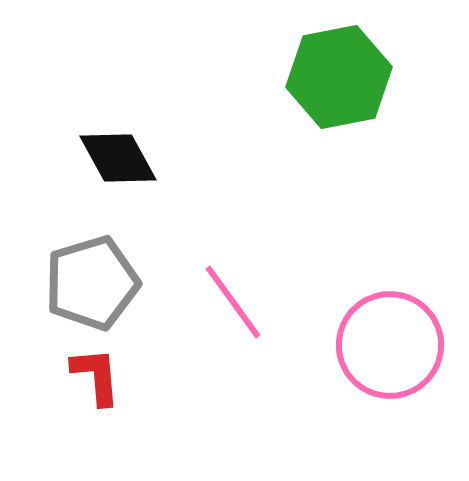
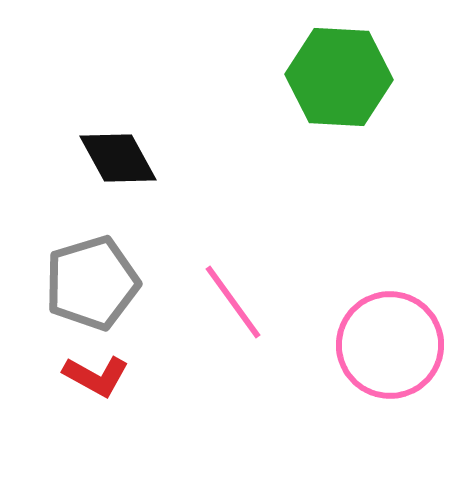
green hexagon: rotated 14 degrees clockwise
red L-shape: rotated 124 degrees clockwise
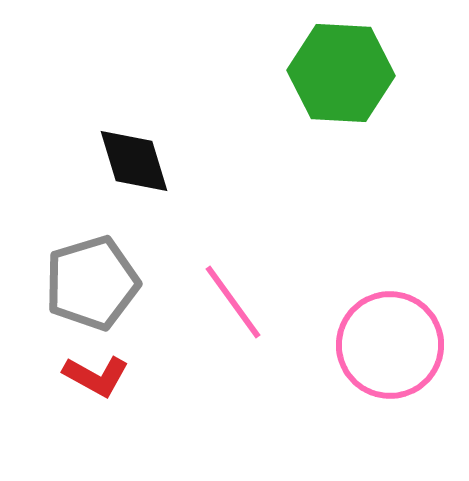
green hexagon: moved 2 px right, 4 px up
black diamond: moved 16 px right, 3 px down; rotated 12 degrees clockwise
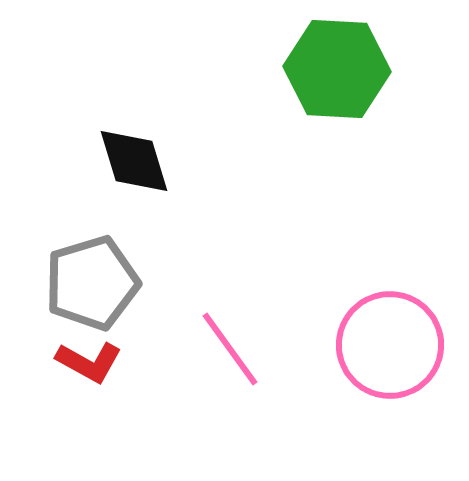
green hexagon: moved 4 px left, 4 px up
pink line: moved 3 px left, 47 px down
red L-shape: moved 7 px left, 14 px up
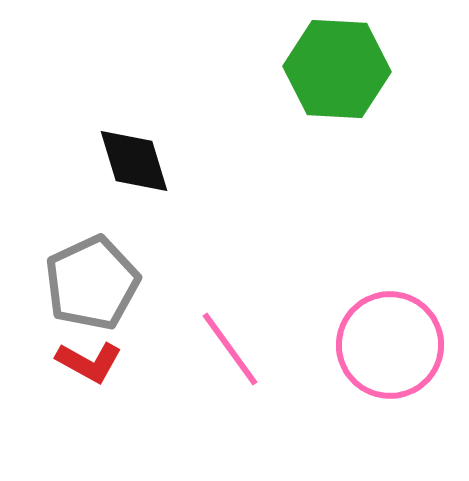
gray pentagon: rotated 8 degrees counterclockwise
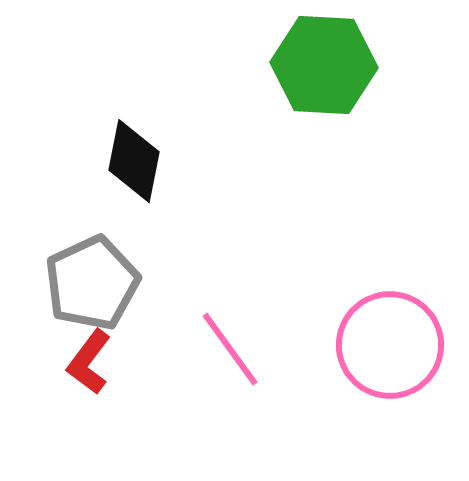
green hexagon: moved 13 px left, 4 px up
black diamond: rotated 28 degrees clockwise
red L-shape: rotated 98 degrees clockwise
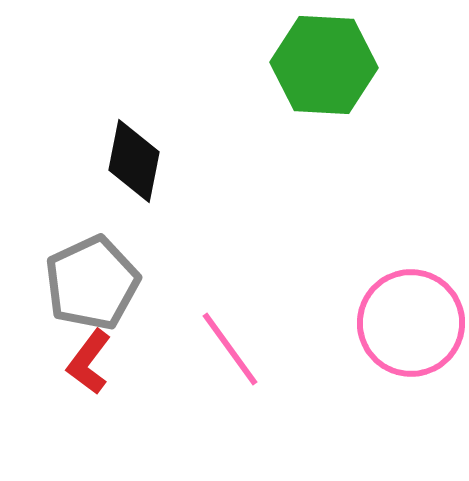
pink circle: moved 21 px right, 22 px up
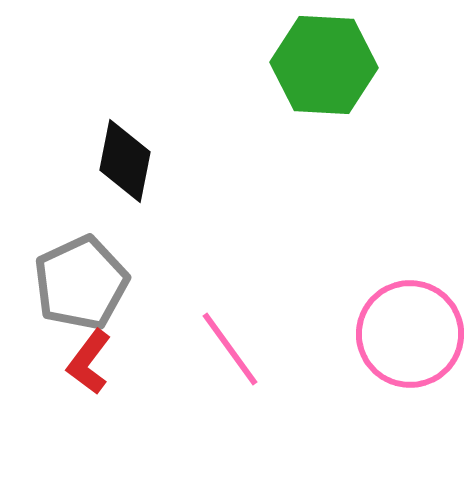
black diamond: moved 9 px left
gray pentagon: moved 11 px left
pink circle: moved 1 px left, 11 px down
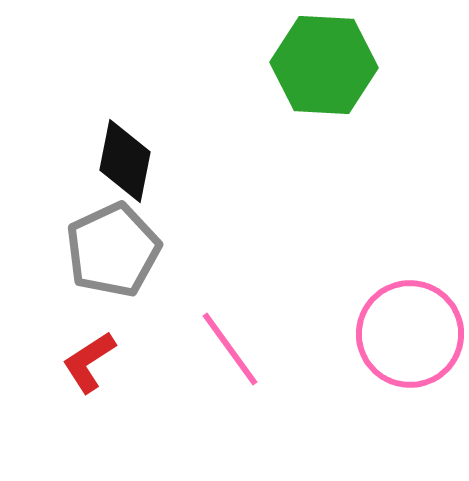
gray pentagon: moved 32 px right, 33 px up
red L-shape: rotated 20 degrees clockwise
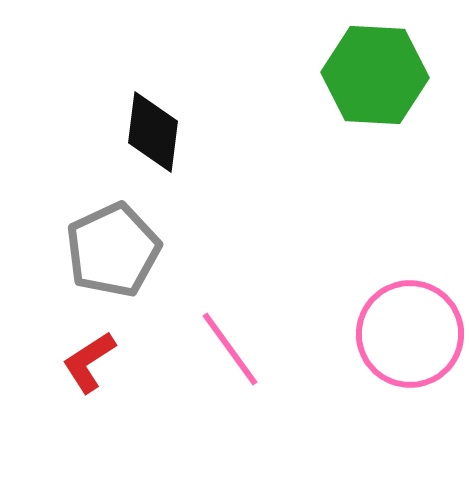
green hexagon: moved 51 px right, 10 px down
black diamond: moved 28 px right, 29 px up; rotated 4 degrees counterclockwise
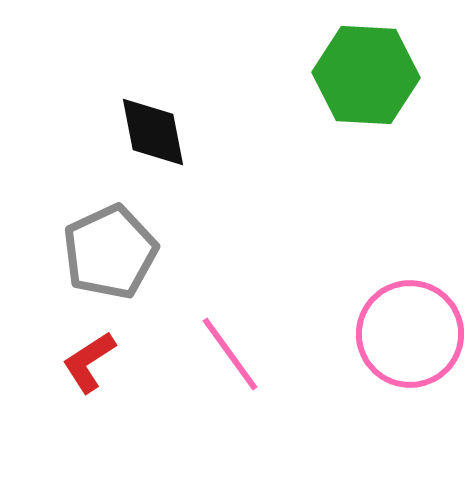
green hexagon: moved 9 px left
black diamond: rotated 18 degrees counterclockwise
gray pentagon: moved 3 px left, 2 px down
pink line: moved 5 px down
